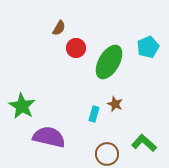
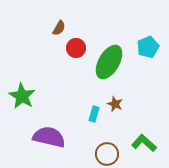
green star: moved 10 px up
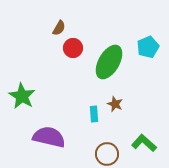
red circle: moved 3 px left
cyan rectangle: rotated 21 degrees counterclockwise
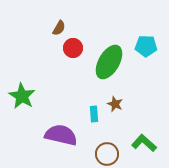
cyan pentagon: moved 2 px left, 1 px up; rotated 25 degrees clockwise
purple semicircle: moved 12 px right, 2 px up
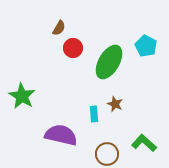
cyan pentagon: rotated 25 degrees clockwise
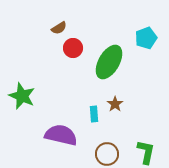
brown semicircle: rotated 28 degrees clockwise
cyan pentagon: moved 8 px up; rotated 25 degrees clockwise
green star: rotated 8 degrees counterclockwise
brown star: rotated 14 degrees clockwise
green L-shape: moved 2 px right, 9 px down; rotated 60 degrees clockwise
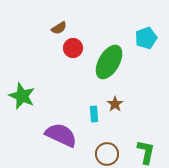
purple semicircle: rotated 12 degrees clockwise
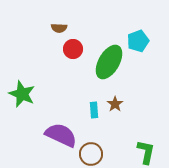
brown semicircle: rotated 35 degrees clockwise
cyan pentagon: moved 8 px left, 3 px down
red circle: moved 1 px down
green star: moved 2 px up
cyan rectangle: moved 4 px up
brown circle: moved 16 px left
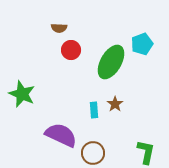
cyan pentagon: moved 4 px right, 3 px down
red circle: moved 2 px left, 1 px down
green ellipse: moved 2 px right
brown circle: moved 2 px right, 1 px up
